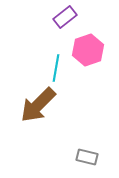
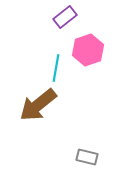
brown arrow: rotated 6 degrees clockwise
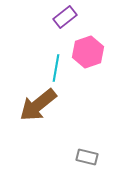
pink hexagon: moved 2 px down
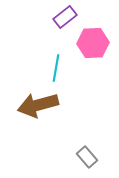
pink hexagon: moved 5 px right, 9 px up; rotated 16 degrees clockwise
brown arrow: rotated 24 degrees clockwise
gray rectangle: rotated 35 degrees clockwise
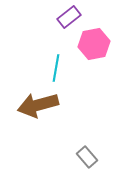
purple rectangle: moved 4 px right
pink hexagon: moved 1 px right, 1 px down; rotated 8 degrees counterclockwise
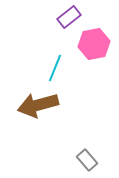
cyan line: moved 1 px left; rotated 12 degrees clockwise
gray rectangle: moved 3 px down
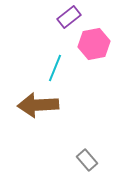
brown arrow: rotated 12 degrees clockwise
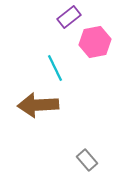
pink hexagon: moved 1 px right, 2 px up
cyan line: rotated 48 degrees counterclockwise
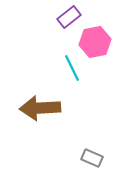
cyan line: moved 17 px right
brown arrow: moved 2 px right, 3 px down
gray rectangle: moved 5 px right, 2 px up; rotated 25 degrees counterclockwise
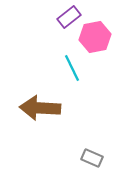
pink hexagon: moved 5 px up
brown arrow: rotated 6 degrees clockwise
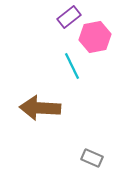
cyan line: moved 2 px up
